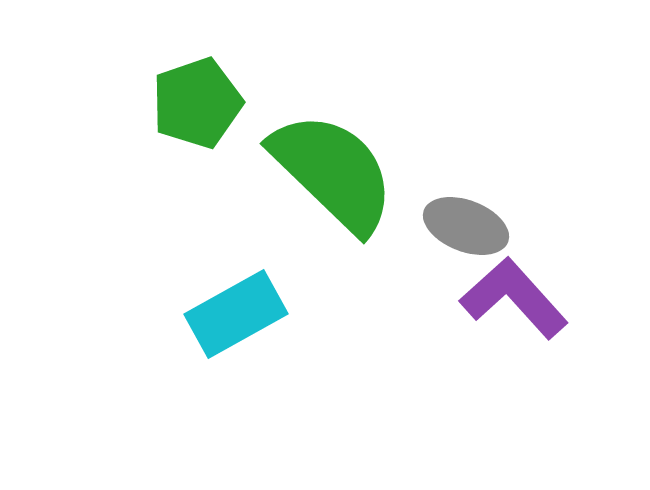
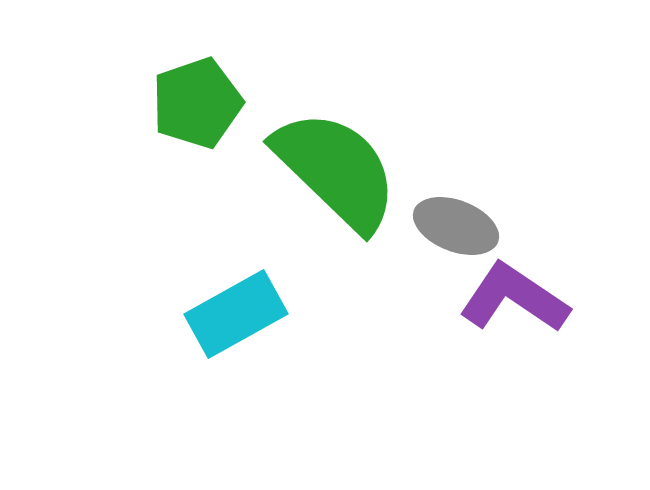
green semicircle: moved 3 px right, 2 px up
gray ellipse: moved 10 px left
purple L-shape: rotated 14 degrees counterclockwise
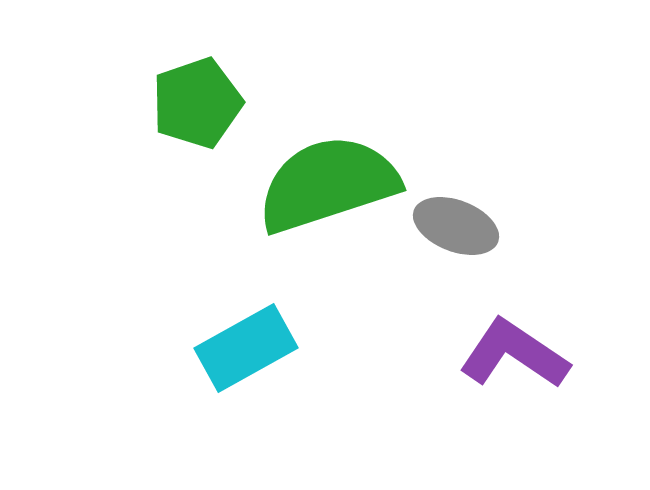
green semicircle: moved 8 px left, 14 px down; rotated 62 degrees counterclockwise
purple L-shape: moved 56 px down
cyan rectangle: moved 10 px right, 34 px down
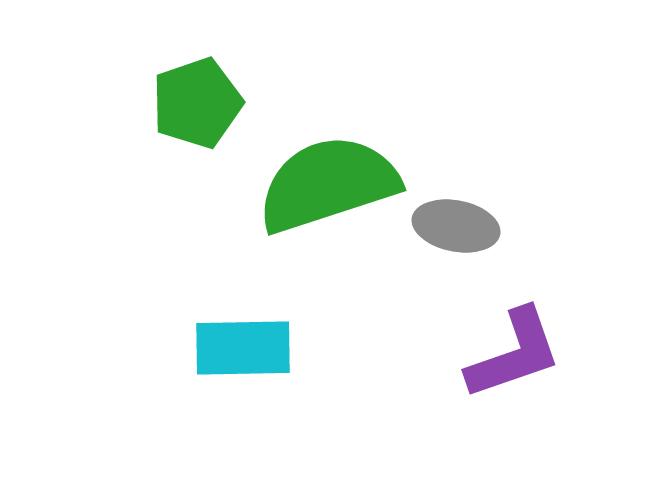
gray ellipse: rotated 10 degrees counterclockwise
cyan rectangle: moved 3 px left; rotated 28 degrees clockwise
purple L-shape: rotated 127 degrees clockwise
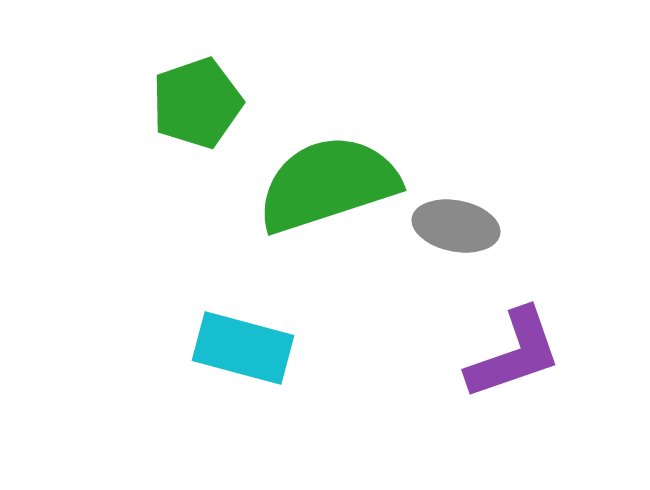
cyan rectangle: rotated 16 degrees clockwise
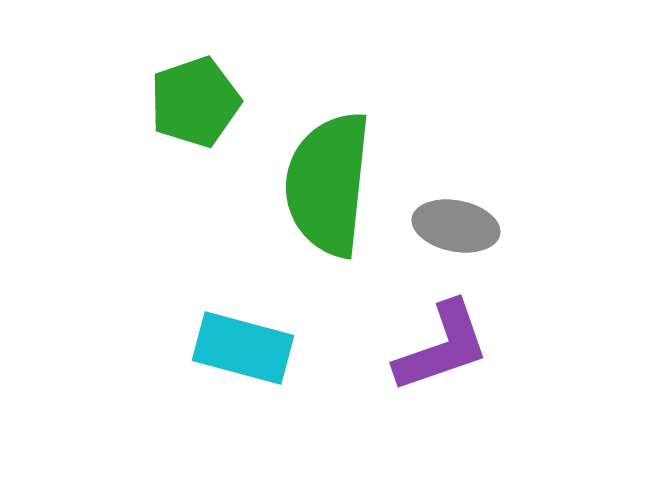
green pentagon: moved 2 px left, 1 px up
green semicircle: rotated 66 degrees counterclockwise
purple L-shape: moved 72 px left, 7 px up
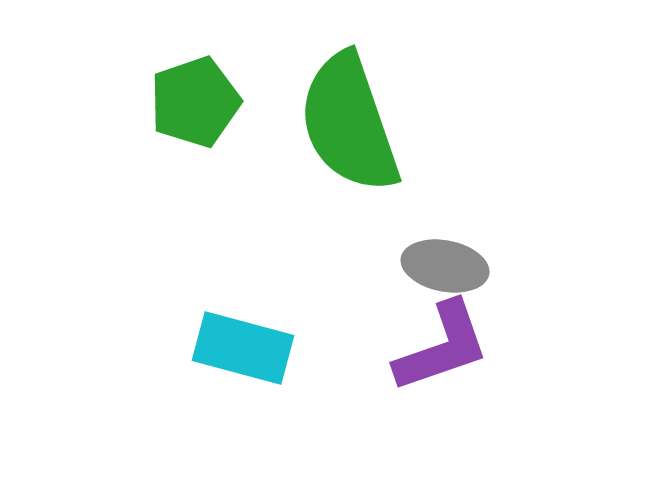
green semicircle: moved 21 px right, 61 px up; rotated 25 degrees counterclockwise
gray ellipse: moved 11 px left, 40 px down
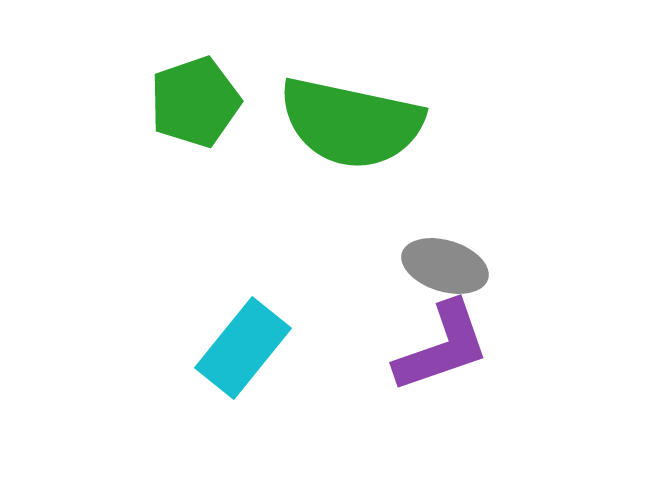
green semicircle: moved 2 px right; rotated 59 degrees counterclockwise
gray ellipse: rotated 6 degrees clockwise
cyan rectangle: rotated 66 degrees counterclockwise
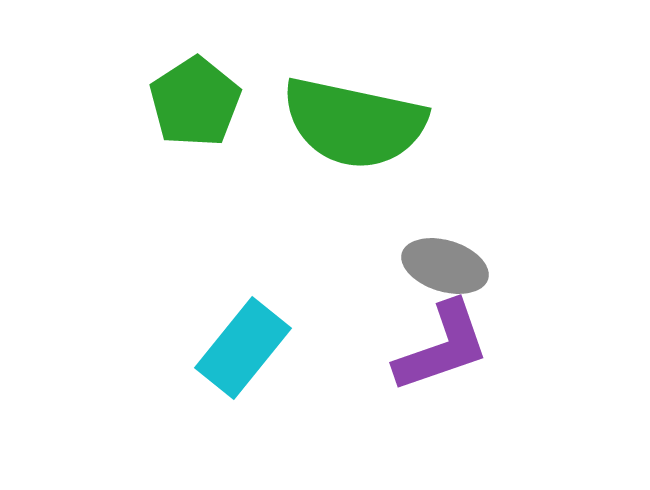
green pentagon: rotated 14 degrees counterclockwise
green semicircle: moved 3 px right
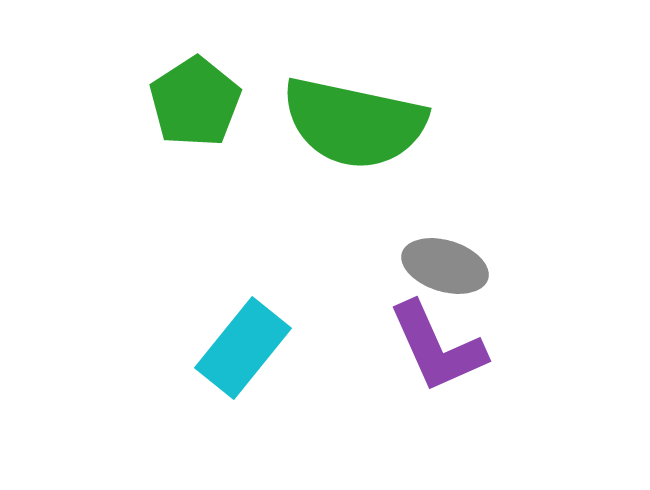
purple L-shape: moved 5 px left; rotated 85 degrees clockwise
